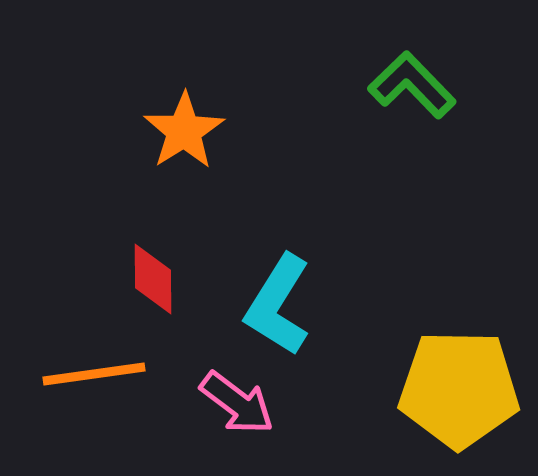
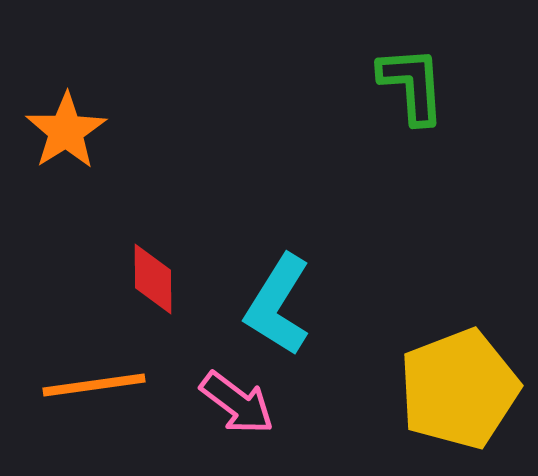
green L-shape: rotated 40 degrees clockwise
orange star: moved 118 px left
orange line: moved 11 px down
yellow pentagon: rotated 22 degrees counterclockwise
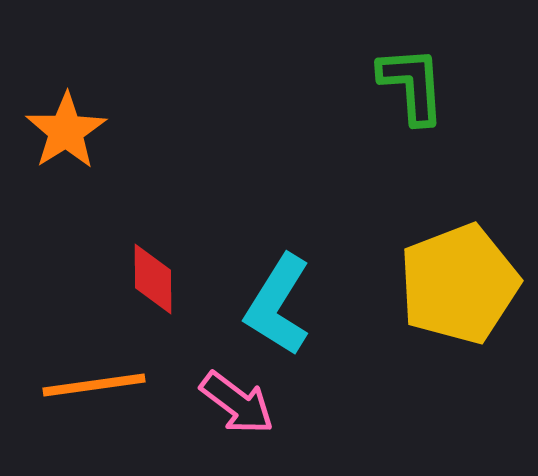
yellow pentagon: moved 105 px up
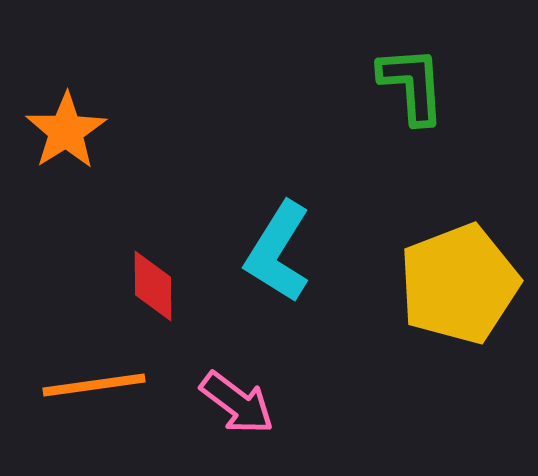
red diamond: moved 7 px down
cyan L-shape: moved 53 px up
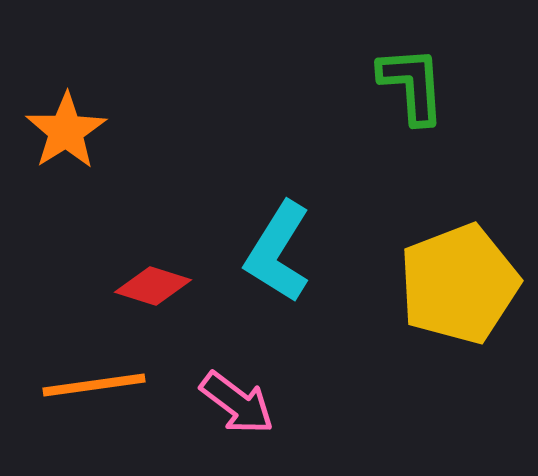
red diamond: rotated 72 degrees counterclockwise
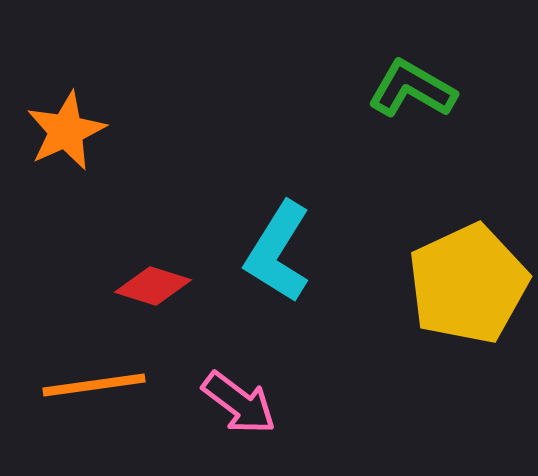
green L-shape: moved 4 px down; rotated 56 degrees counterclockwise
orange star: rotated 8 degrees clockwise
yellow pentagon: moved 9 px right; rotated 4 degrees counterclockwise
pink arrow: moved 2 px right
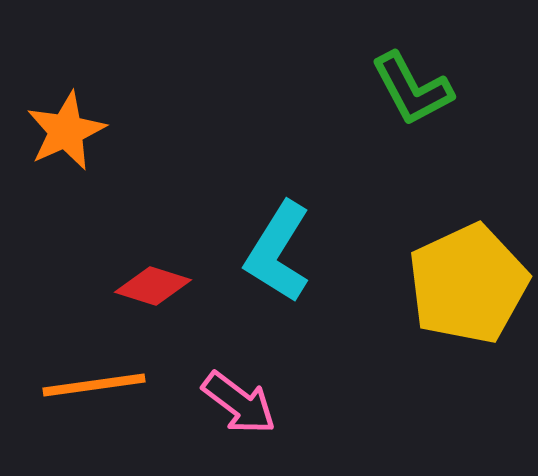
green L-shape: rotated 148 degrees counterclockwise
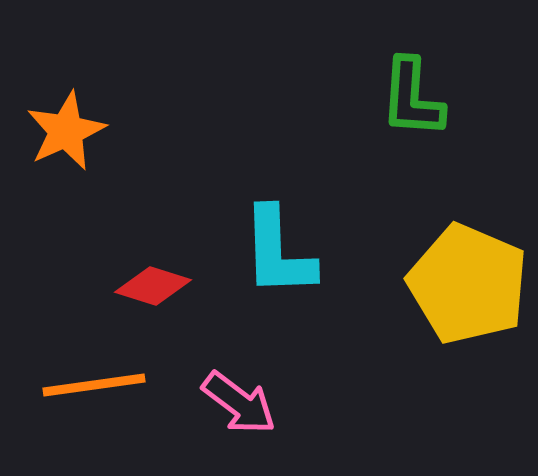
green L-shape: moved 9 px down; rotated 32 degrees clockwise
cyan L-shape: rotated 34 degrees counterclockwise
yellow pentagon: rotated 24 degrees counterclockwise
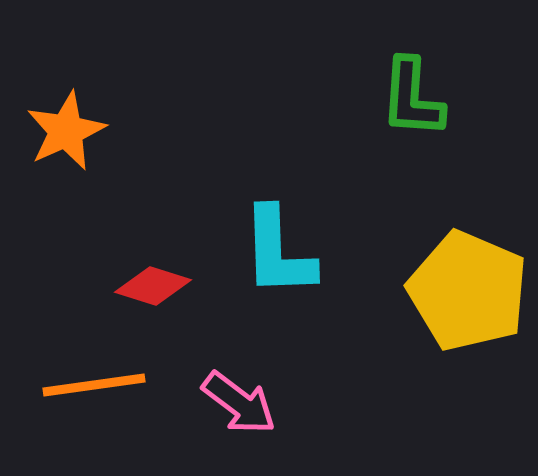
yellow pentagon: moved 7 px down
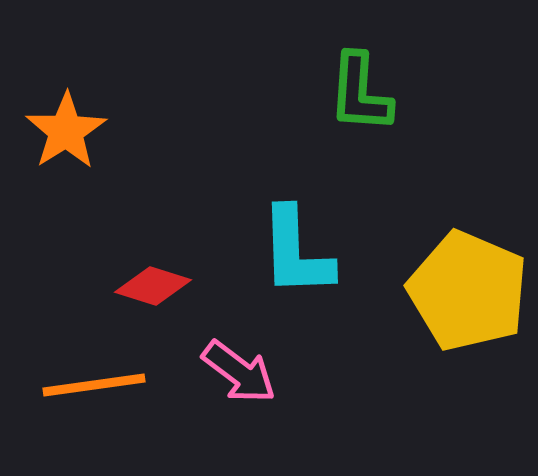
green L-shape: moved 52 px left, 5 px up
orange star: rotated 8 degrees counterclockwise
cyan L-shape: moved 18 px right
pink arrow: moved 31 px up
